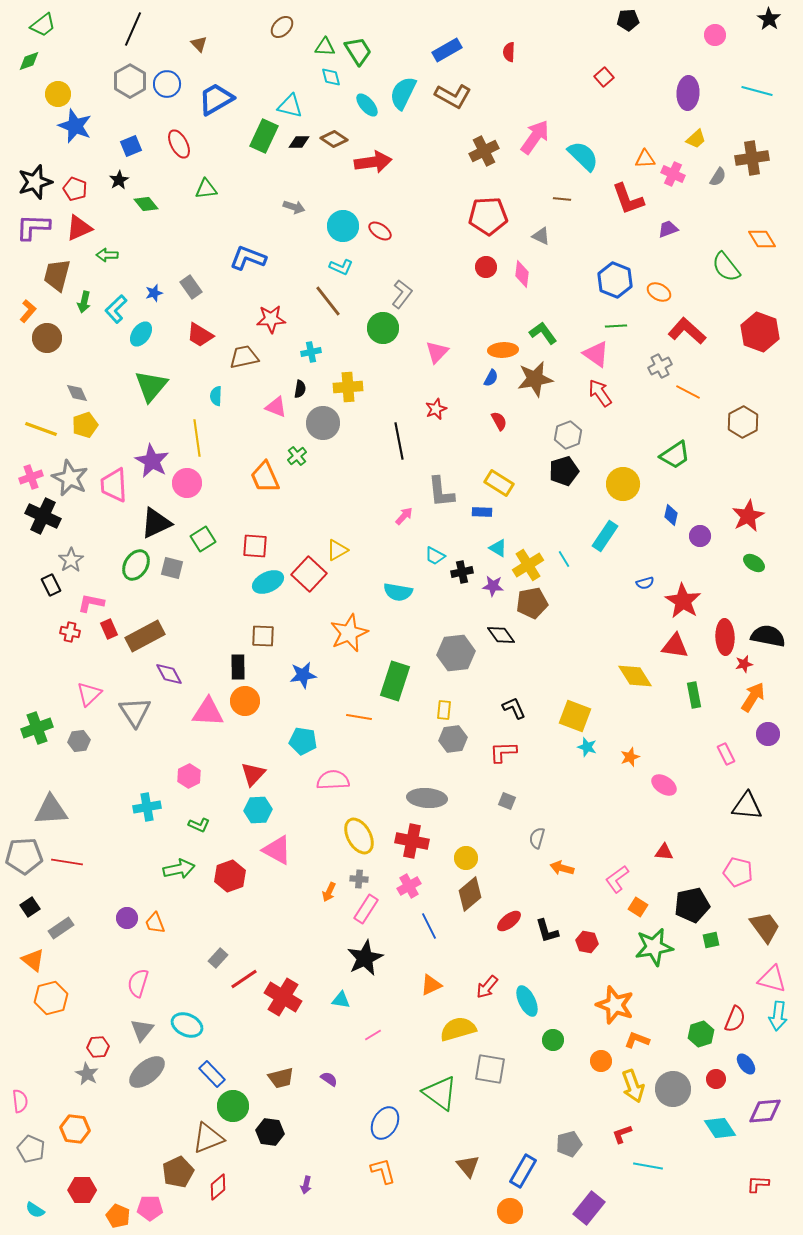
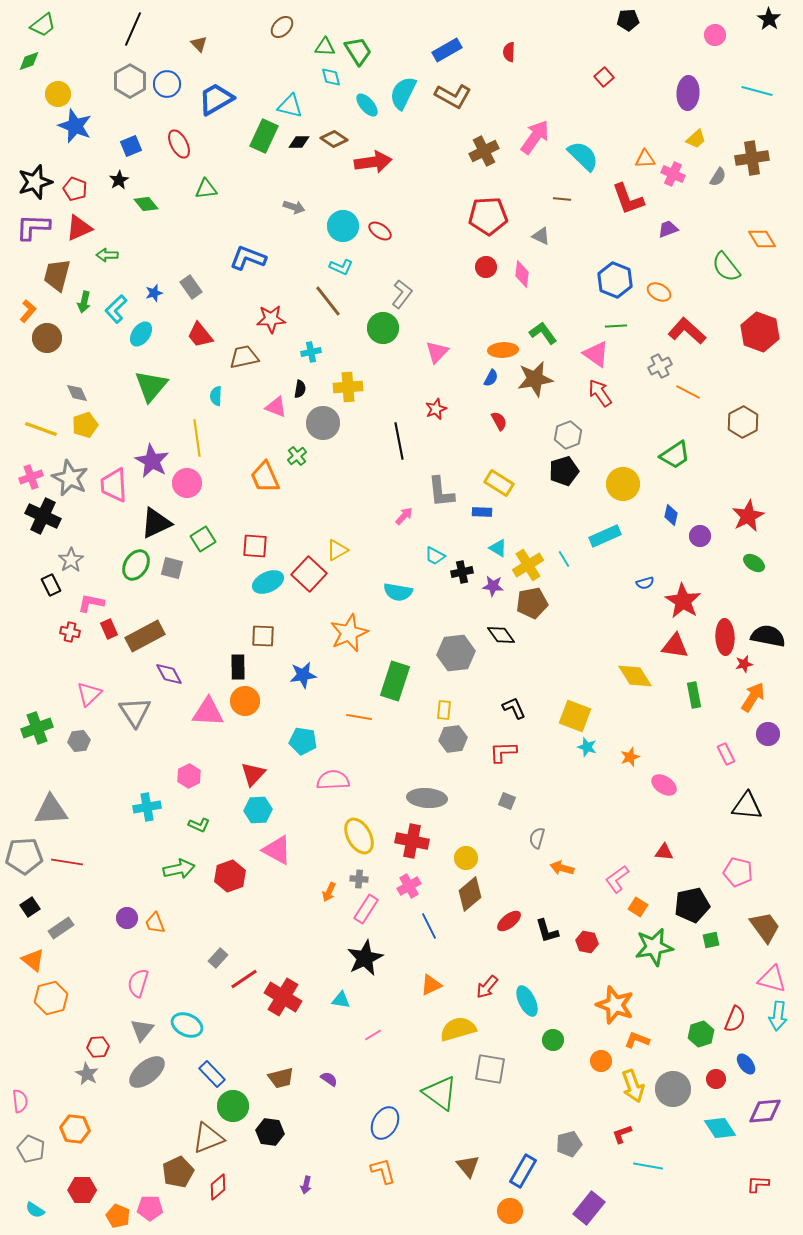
red trapezoid at (200, 335): rotated 20 degrees clockwise
cyan rectangle at (605, 536): rotated 32 degrees clockwise
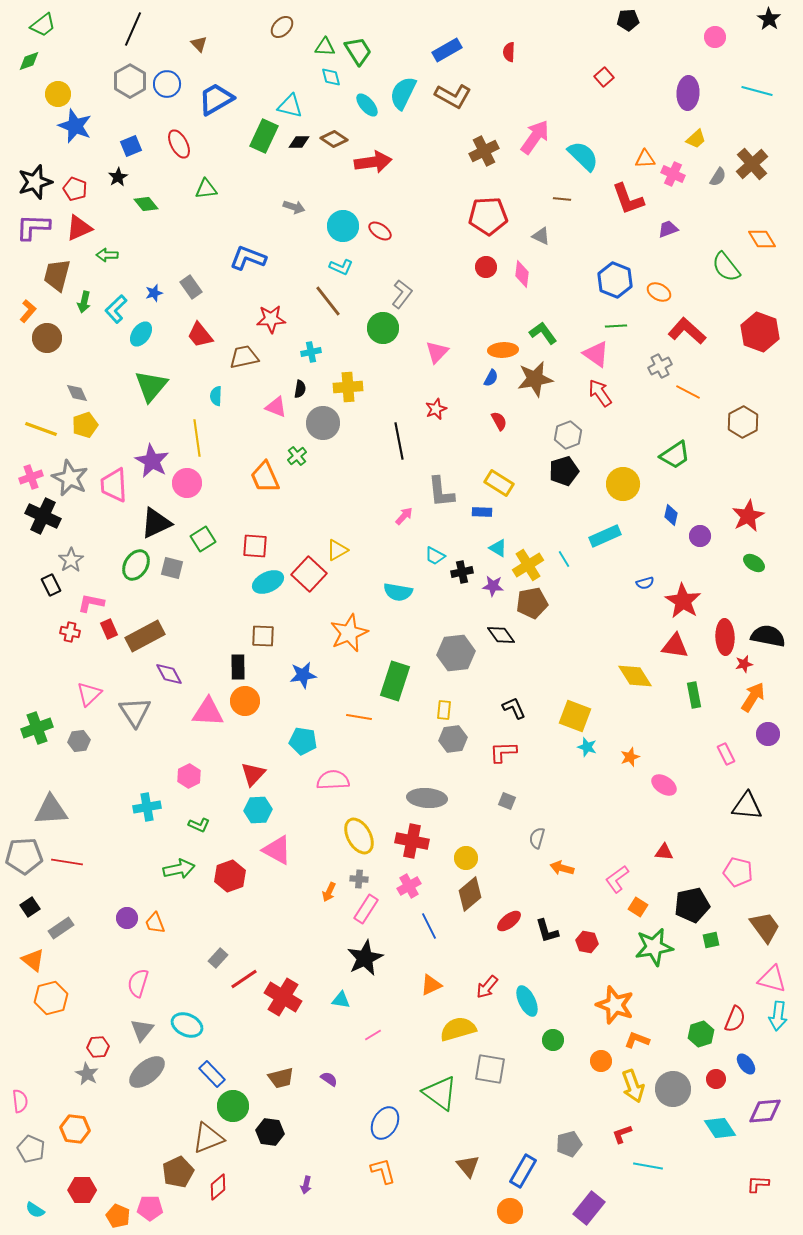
pink circle at (715, 35): moved 2 px down
brown cross at (752, 158): moved 6 px down; rotated 32 degrees counterclockwise
black star at (119, 180): moved 1 px left, 3 px up
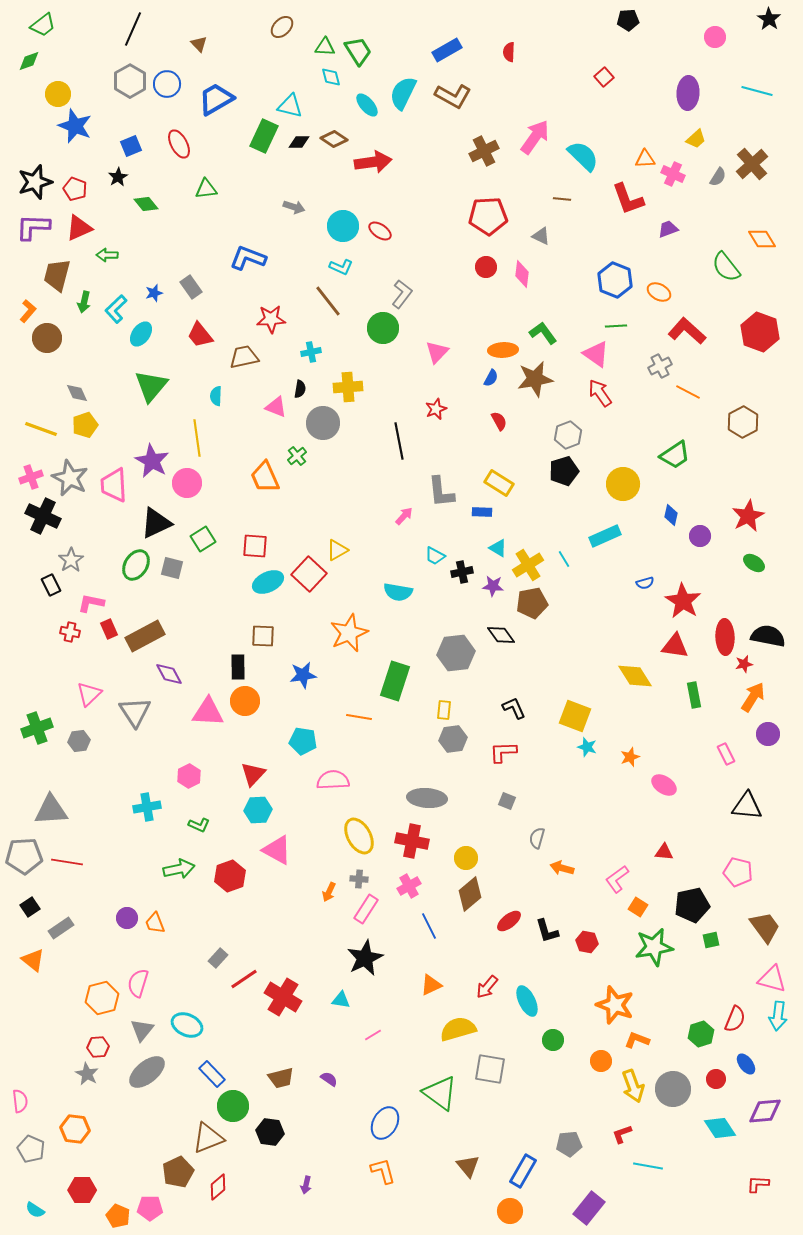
orange hexagon at (51, 998): moved 51 px right
gray pentagon at (569, 1144): rotated 10 degrees clockwise
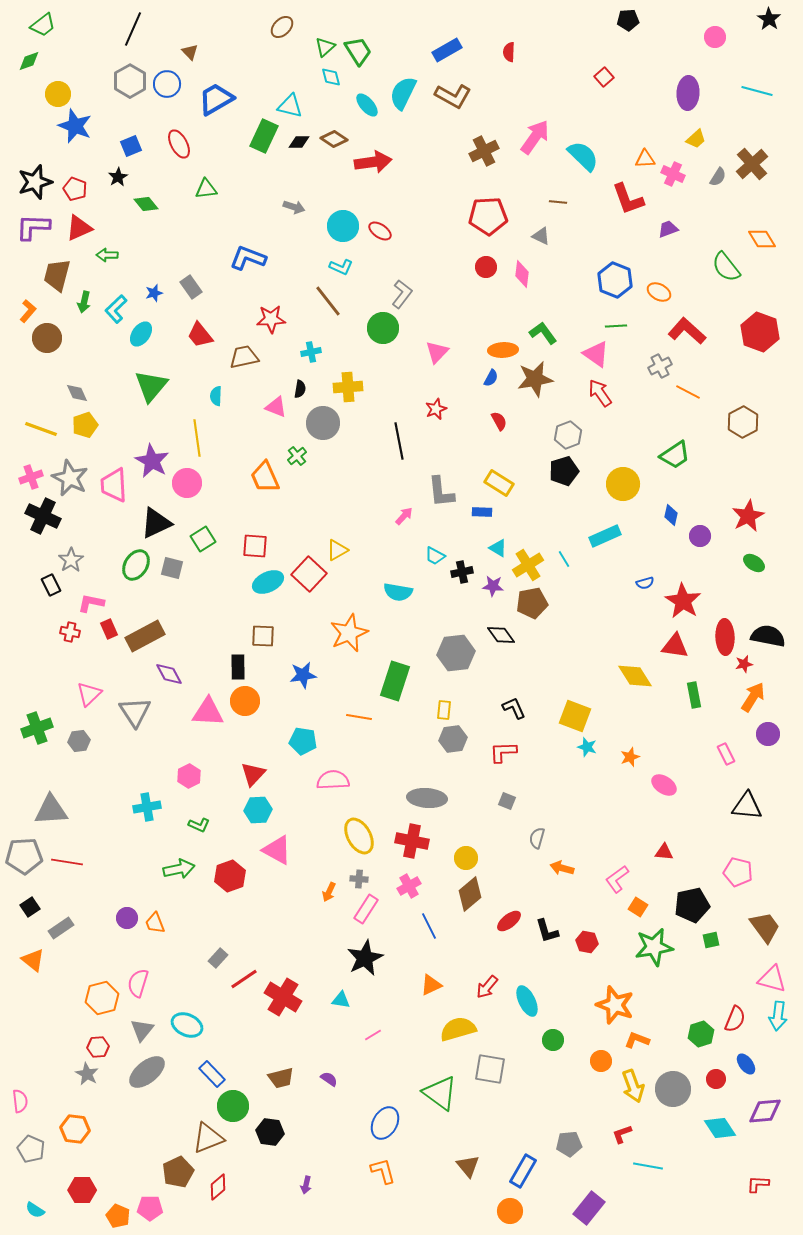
brown triangle at (199, 44): moved 9 px left, 8 px down
green triangle at (325, 47): rotated 45 degrees counterclockwise
brown line at (562, 199): moved 4 px left, 3 px down
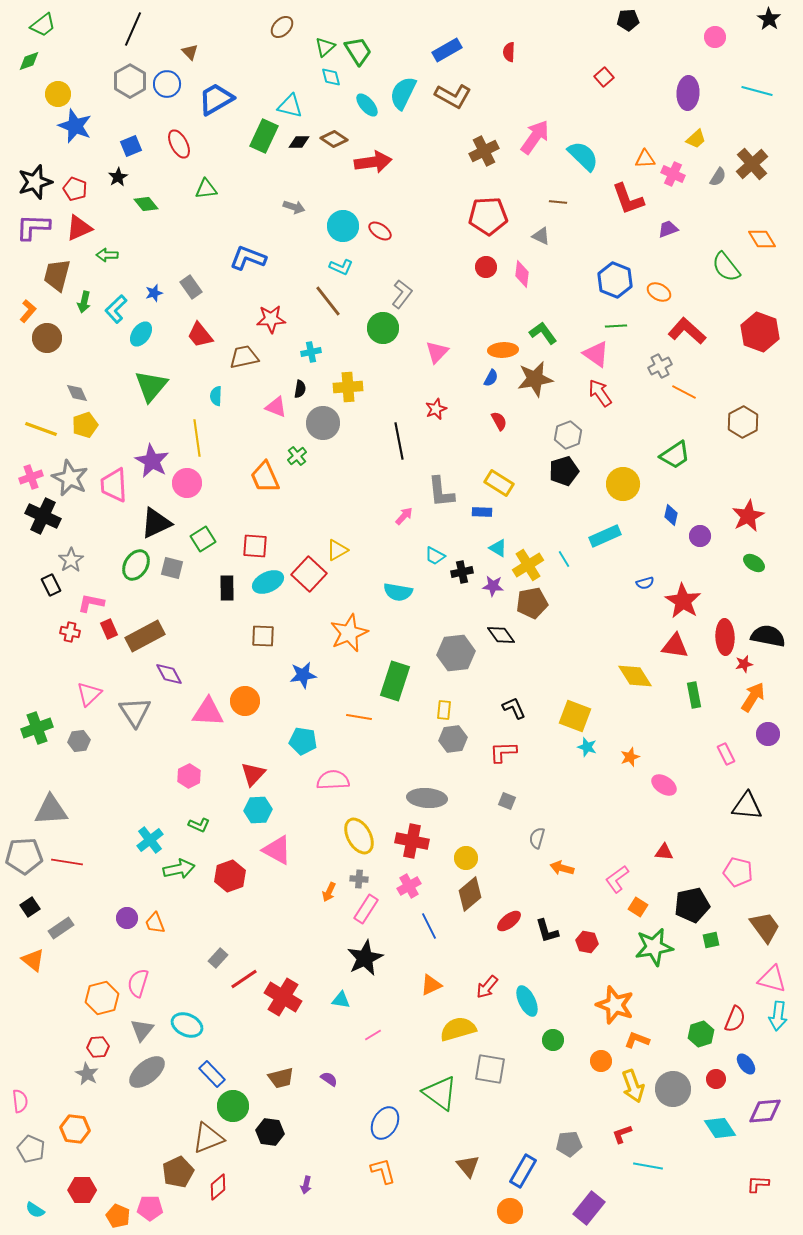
orange line at (688, 392): moved 4 px left
black rectangle at (238, 667): moved 11 px left, 79 px up
cyan cross at (147, 807): moved 3 px right, 33 px down; rotated 28 degrees counterclockwise
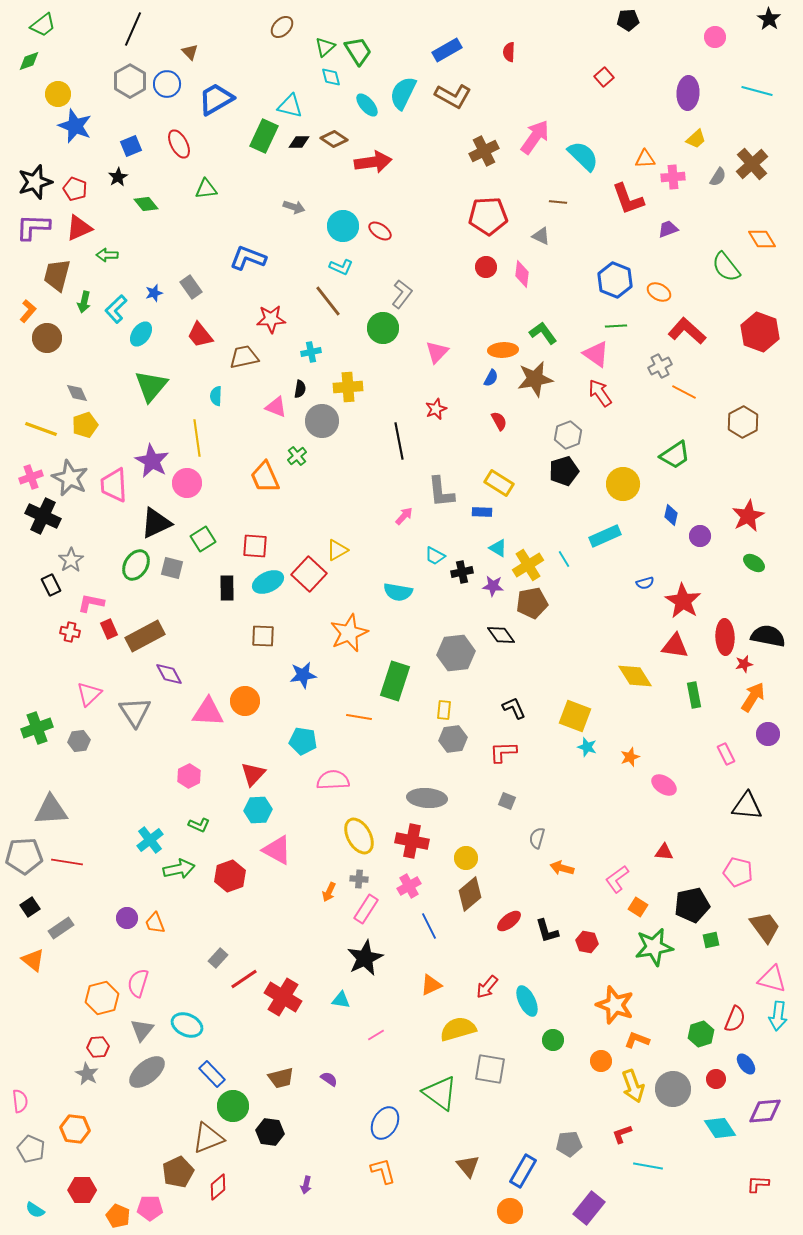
pink cross at (673, 174): moved 3 px down; rotated 30 degrees counterclockwise
gray circle at (323, 423): moved 1 px left, 2 px up
pink line at (373, 1035): moved 3 px right
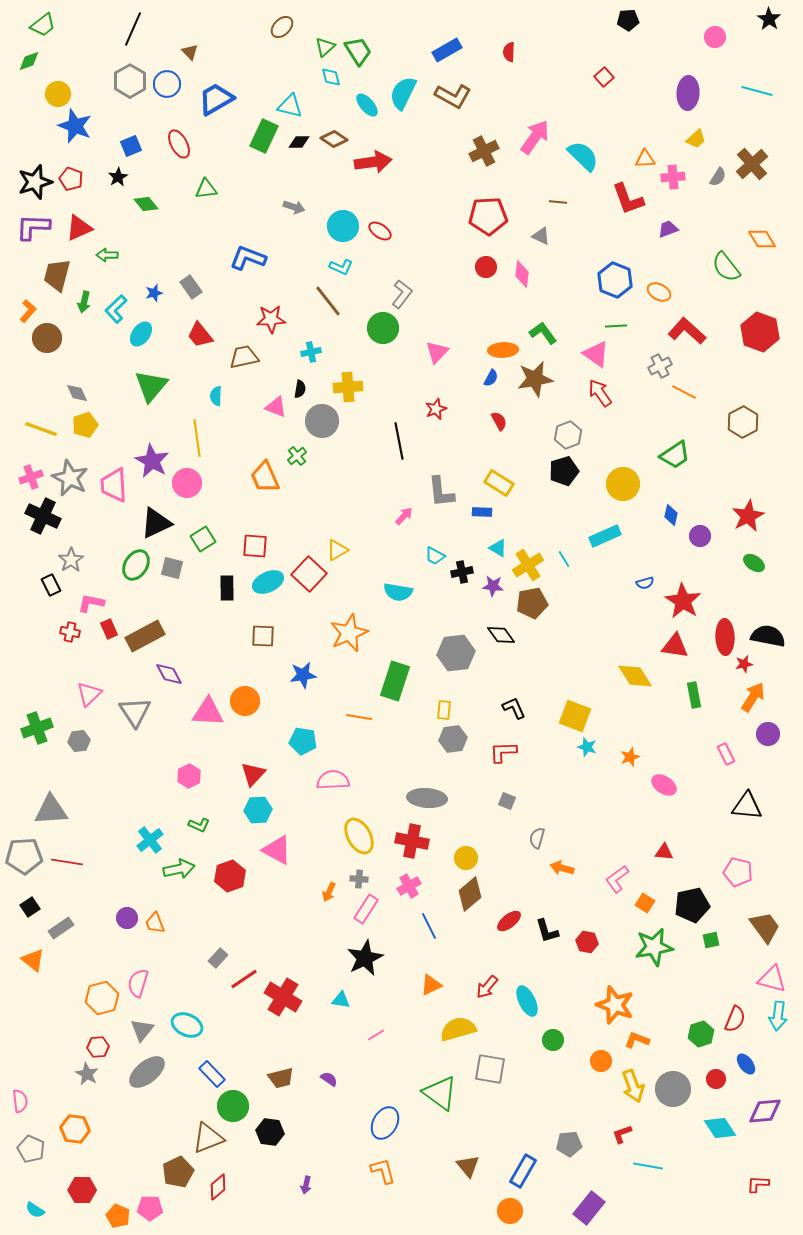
red pentagon at (75, 189): moved 4 px left, 10 px up
orange square at (638, 907): moved 7 px right, 4 px up
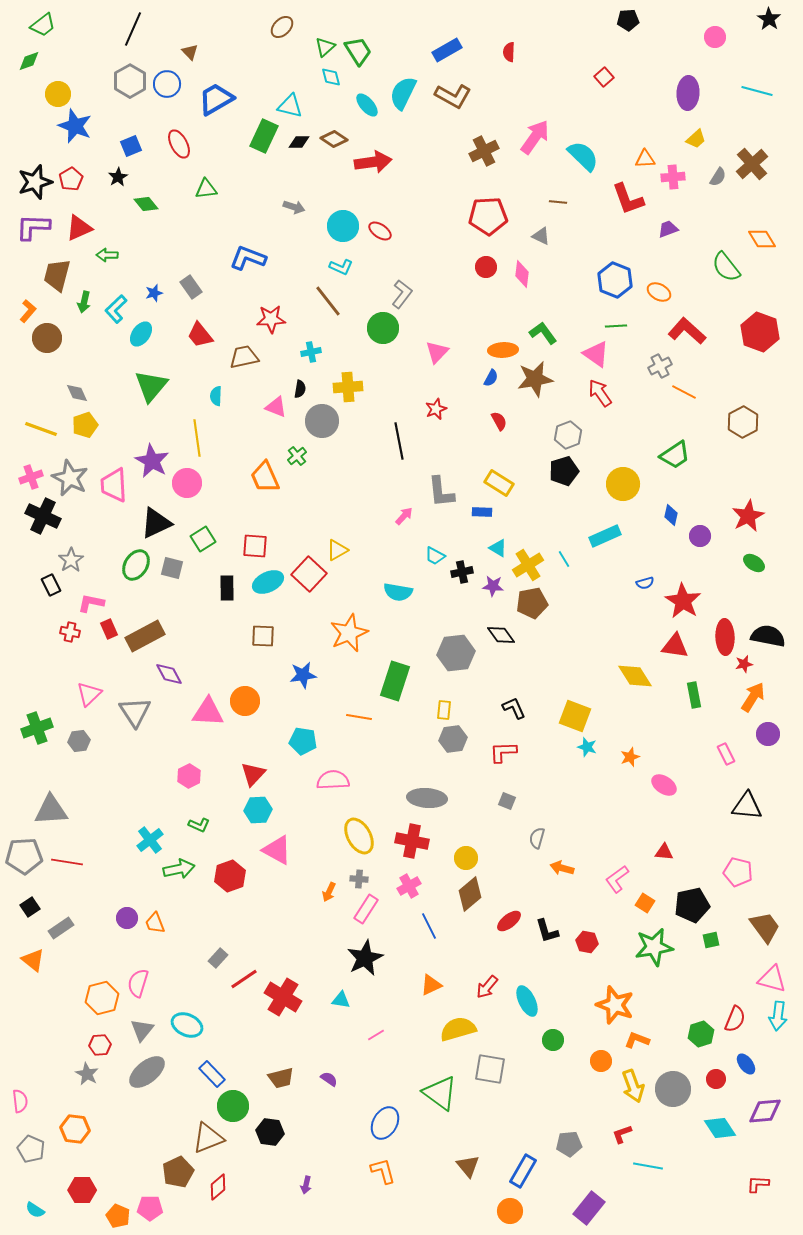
red pentagon at (71, 179): rotated 20 degrees clockwise
red hexagon at (98, 1047): moved 2 px right, 2 px up
